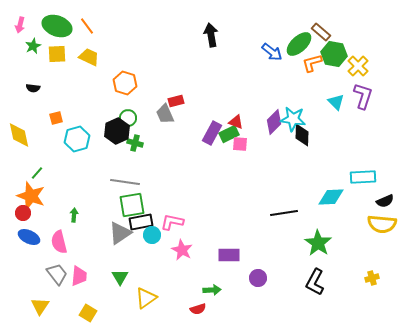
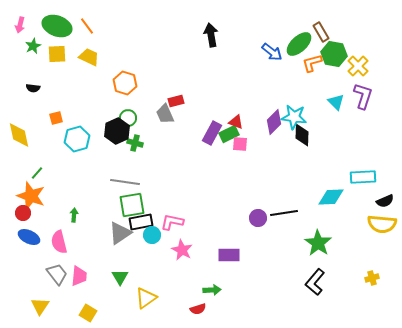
brown rectangle at (321, 32): rotated 18 degrees clockwise
cyan star at (293, 119): moved 1 px right, 2 px up
purple circle at (258, 278): moved 60 px up
black L-shape at (315, 282): rotated 12 degrees clockwise
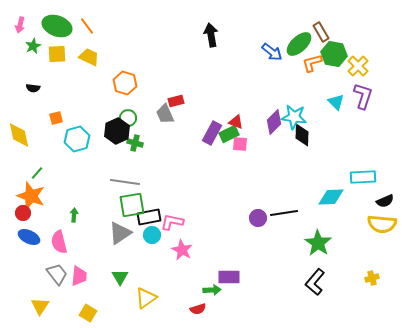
black rectangle at (141, 222): moved 8 px right, 5 px up
purple rectangle at (229, 255): moved 22 px down
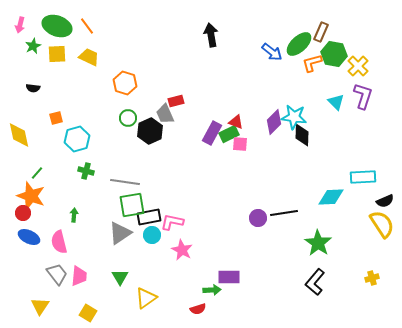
brown rectangle at (321, 32): rotated 54 degrees clockwise
black hexagon at (117, 131): moved 33 px right
green cross at (135, 143): moved 49 px left, 28 px down
yellow semicircle at (382, 224): rotated 128 degrees counterclockwise
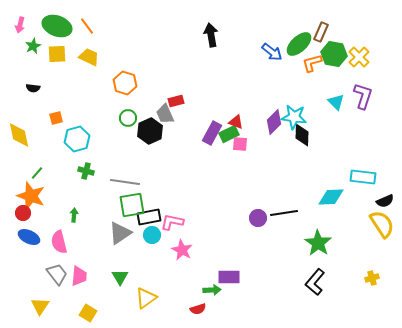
yellow cross at (358, 66): moved 1 px right, 9 px up
cyan rectangle at (363, 177): rotated 10 degrees clockwise
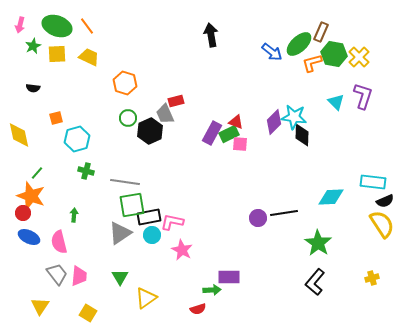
cyan rectangle at (363, 177): moved 10 px right, 5 px down
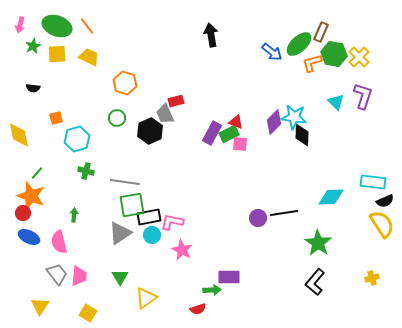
green circle at (128, 118): moved 11 px left
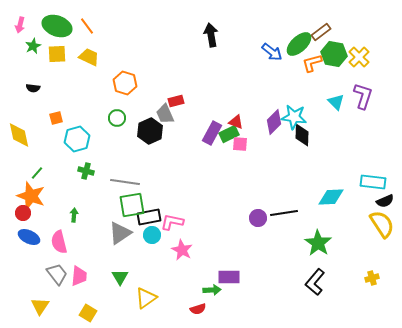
brown rectangle at (321, 32): rotated 30 degrees clockwise
